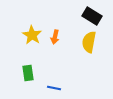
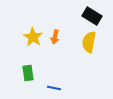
yellow star: moved 1 px right, 2 px down
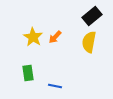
black rectangle: rotated 72 degrees counterclockwise
orange arrow: rotated 32 degrees clockwise
blue line: moved 1 px right, 2 px up
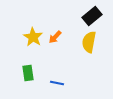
blue line: moved 2 px right, 3 px up
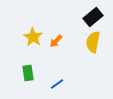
black rectangle: moved 1 px right, 1 px down
orange arrow: moved 1 px right, 4 px down
yellow semicircle: moved 4 px right
blue line: moved 1 px down; rotated 48 degrees counterclockwise
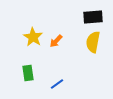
black rectangle: rotated 36 degrees clockwise
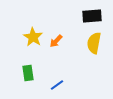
black rectangle: moved 1 px left, 1 px up
yellow semicircle: moved 1 px right, 1 px down
blue line: moved 1 px down
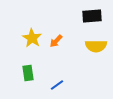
yellow star: moved 1 px left, 1 px down
yellow semicircle: moved 2 px right, 3 px down; rotated 100 degrees counterclockwise
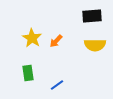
yellow semicircle: moved 1 px left, 1 px up
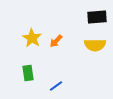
black rectangle: moved 5 px right, 1 px down
blue line: moved 1 px left, 1 px down
